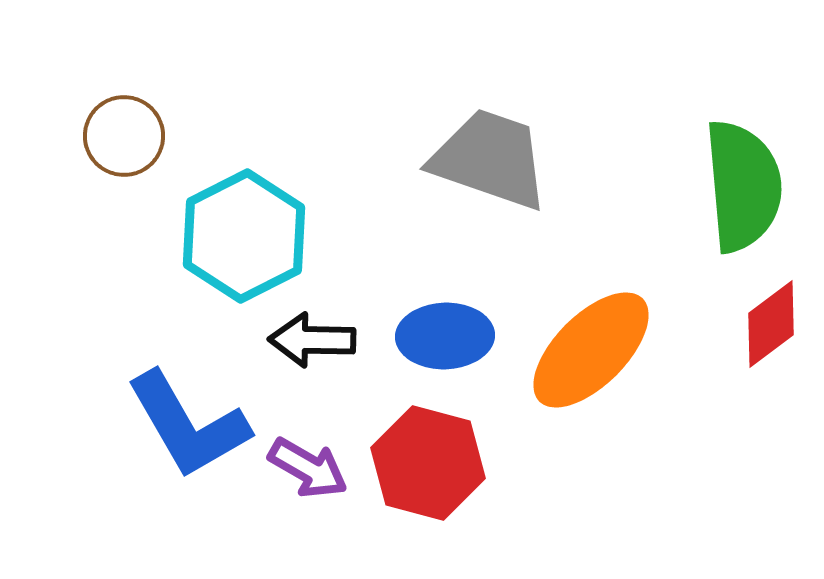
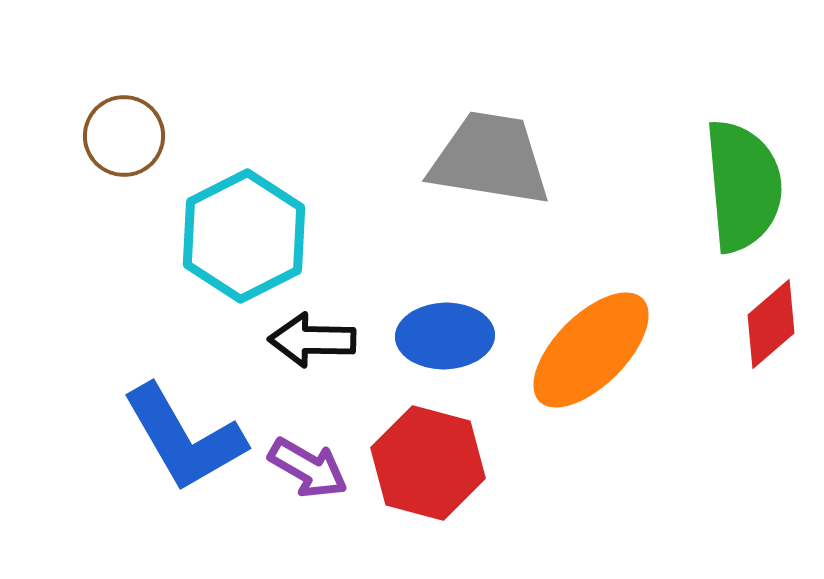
gray trapezoid: rotated 10 degrees counterclockwise
red diamond: rotated 4 degrees counterclockwise
blue L-shape: moved 4 px left, 13 px down
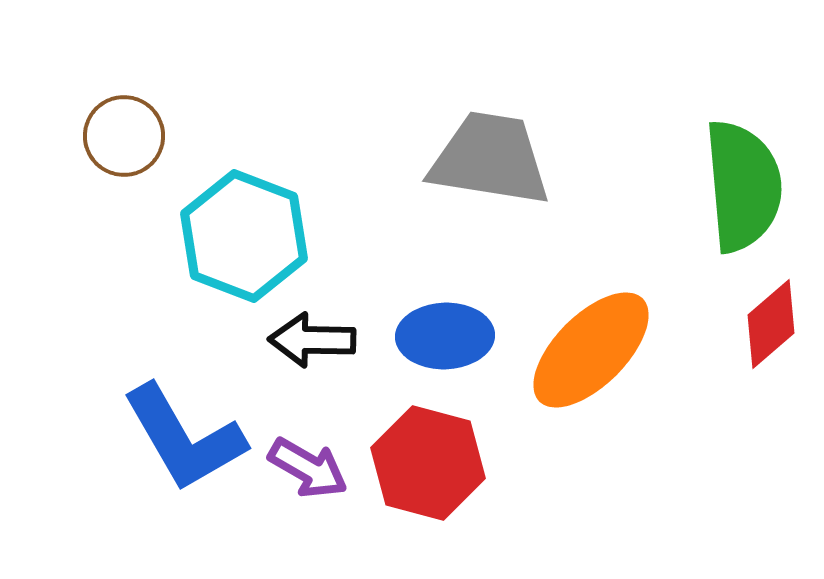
cyan hexagon: rotated 12 degrees counterclockwise
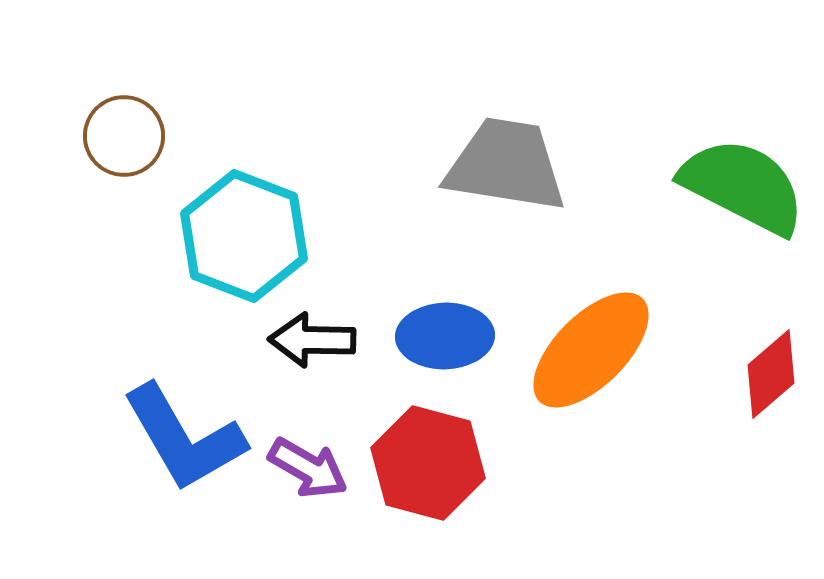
gray trapezoid: moved 16 px right, 6 px down
green semicircle: rotated 58 degrees counterclockwise
red diamond: moved 50 px down
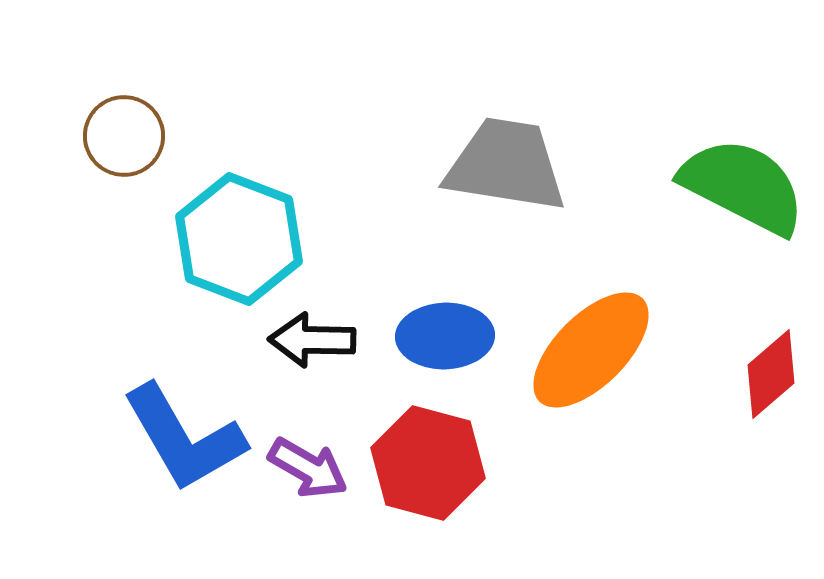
cyan hexagon: moved 5 px left, 3 px down
